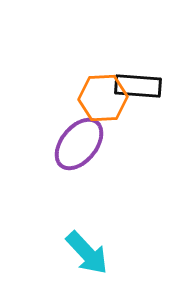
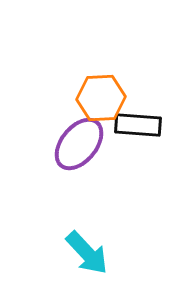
black rectangle: moved 39 px down
orange hexagon: moved 2 px left
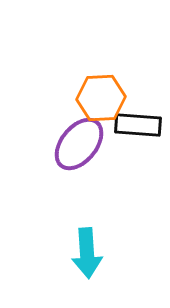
cyan arrow: rotated 39 degrees clockwise
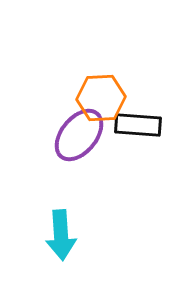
purple ellipse: moved 9 px up
cyan arrow: moved 26 px left, 18 px up
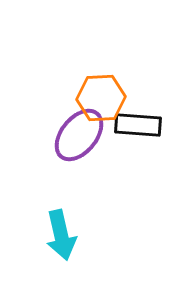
cyan arrow: rotated 9 degrees counterclockwise
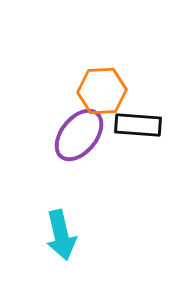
orange hexagon: moved 1 px right, 7 px up
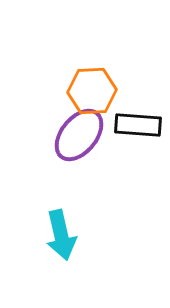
orange hexagon: moved 10 px left
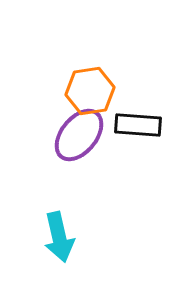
orange hexagon: moved 2 px left; rotated 6 degrees counterclockwise
cyan arrow: moved 2 px left, 2 px down
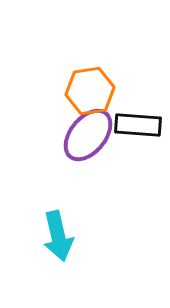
purple ellipse: moved 9 px right
cyan arrow: moved 1 px left, 1 px up
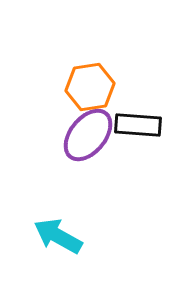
orange hexagon: moved 4 px up
cyan arrow: rotated 132 degrees clockwise
